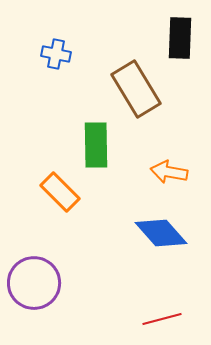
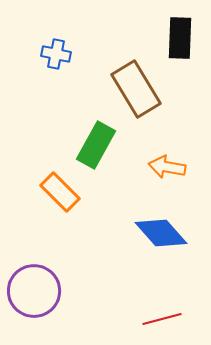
green rectangle: rotated 30 degrees clockwise
orange arrow: moved 2 px left, 5 px up
purple circle: moved 8 px down
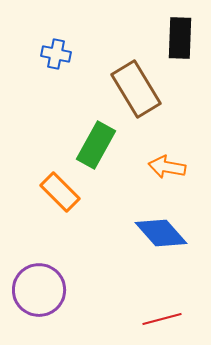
purple circle: moved 5 px right, 1 px up
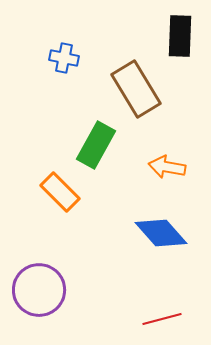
black rectangle: moved 2 px up
blue cross: moved 8 px right, 4 px down
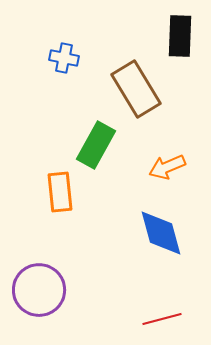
orange arrow: rotated 33 degrees counterclockwise
orange rectangle: rotated 39 degrees clockwise
blue diamond: rotated 26 degrees clockwise
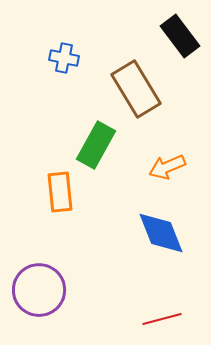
black rectangle: rotated 39 degrees counterclockwise
blue diamond: rotated 6 degrees counterclockwise
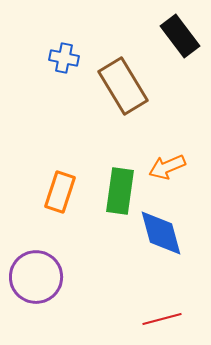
brown rectangle: moved 13 px left, 3 px up
green rectangle: moved 24 px right, 46 px down; rotated 21 degrees counterclockwise
orange rectangle: rotated 24 degrees clockwise
blue diamond: rotated 6 degrees clockwise
purple circle: moved 3 px left, 13 px up
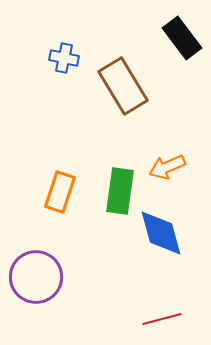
black rectangle: moved 2 px right, 2 px down
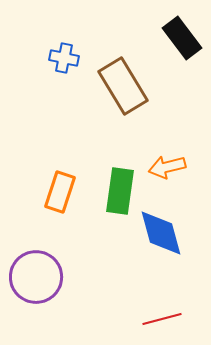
orange arrow: rotated 9 degrees clockwise
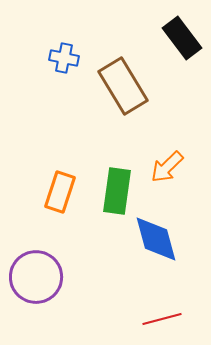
orange arrow: rotated 30 degrees counterclockwise
green rectangle: moved 3 px left
blue diamond: moved 5 px left, 6 px down
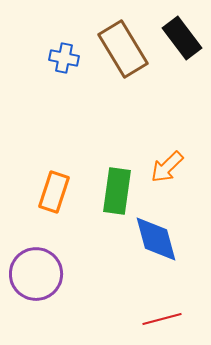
brown rectangle: moved 37 px up
orange rectangle: moved 6 px left
purple circle: moved 3 px up
